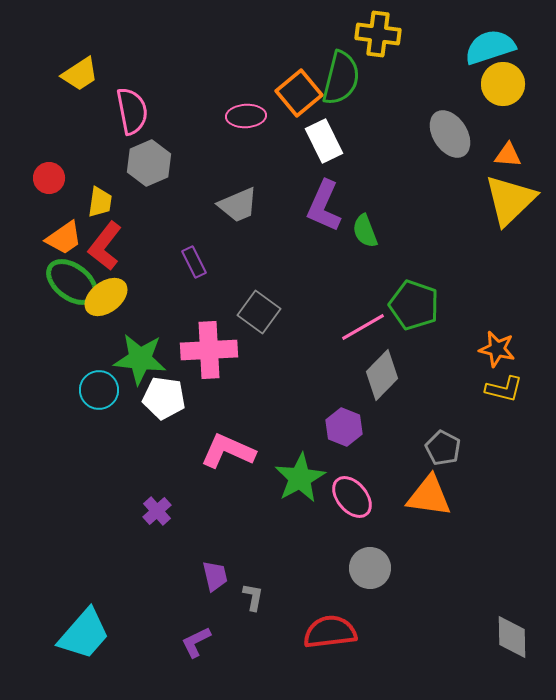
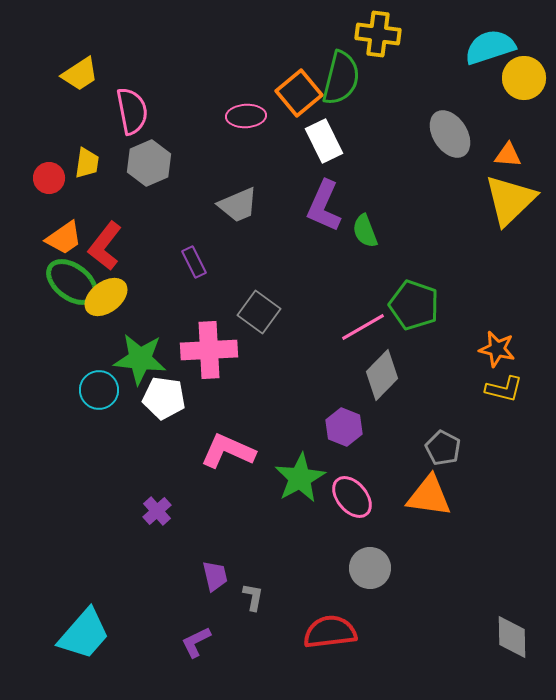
yellow circle at (503, 84): moved 21 px right, 6 px up
yellow trapezoid at (100, 202): moved 13 px left, 39 px up
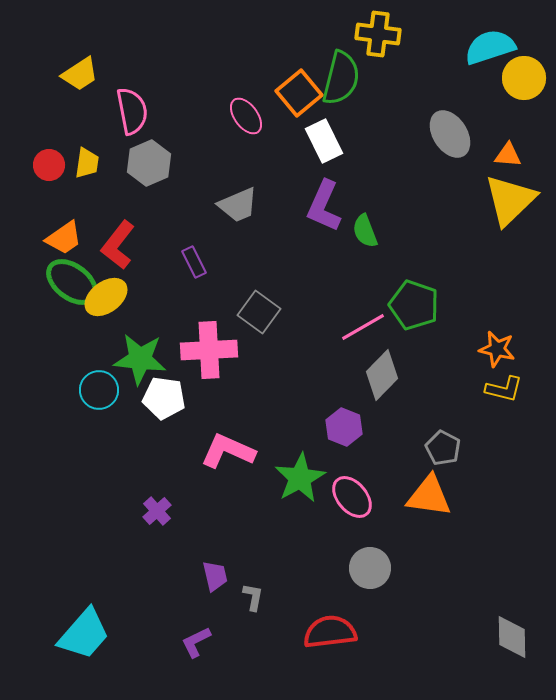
pink ellipse at (246, 116): rotated 57 degrees clockwise
red circle at (49, 178): moved 13 px up
red L-shape at (105, 246): moved 13 px right, 1 px up
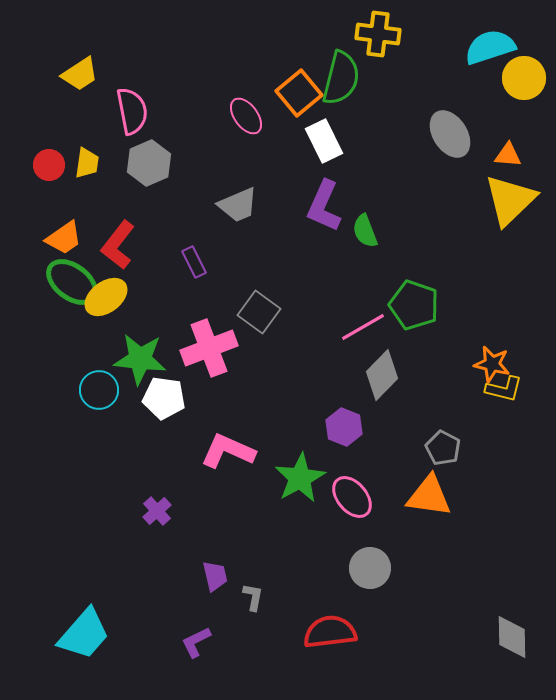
orange star at (497, 349): moved 5 px left, 15 px down
pink cross at (209, 350): moved 2 px up; rotated 18 degrees counterclockwise
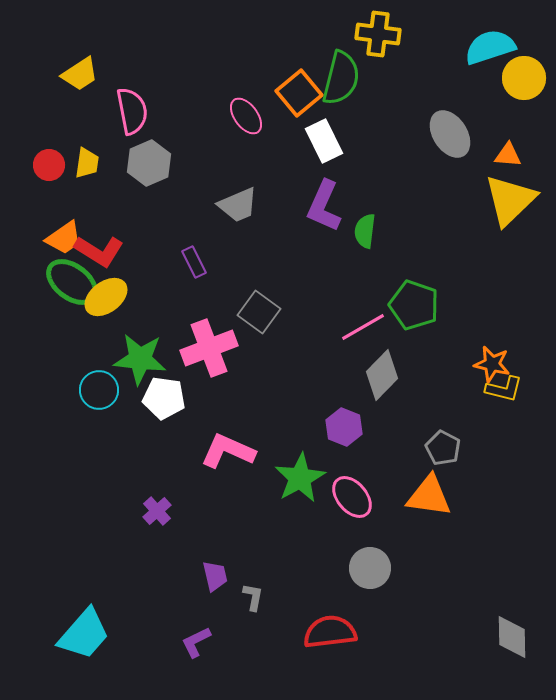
green semicircle at (365, 231): rotated 28 degrees clockwise
red L-shape at (118, 245): moved 19 px left, 6 px down; rotated 96 degrees counterclockwise
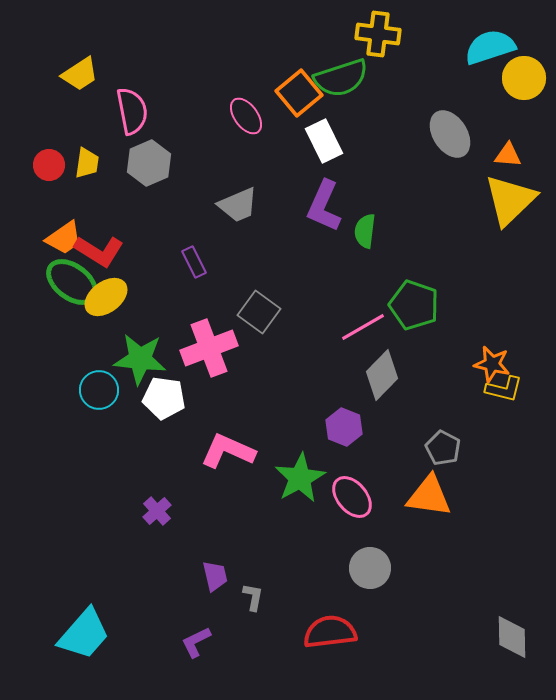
green semicircle at (341, 78): rotated 58 degrees clockwise
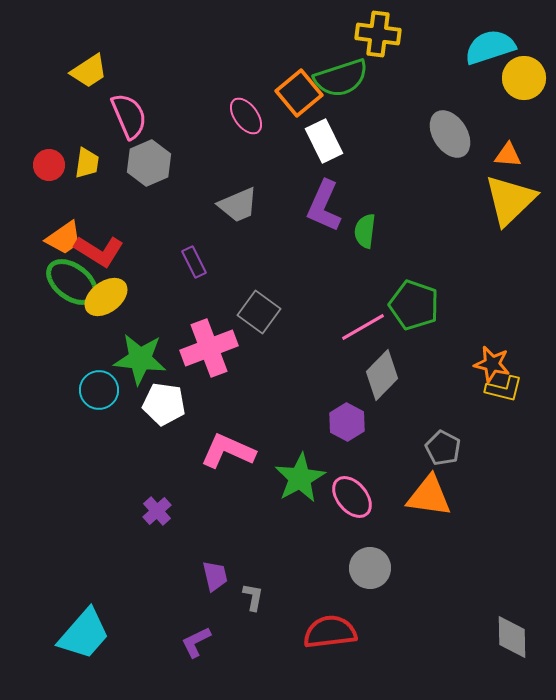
yellow trapezoid at (80, 74): moved 9 px right, 3 px up
pink semicircle at (132, 111): moved 3 px left, 5 px down; rotated 12 degrees counterclockwise
white pentagon at (164, 398): moved 6 px down
purple hexagon at (344, 427): moved 3 px right, 5 px up; rotated 6 degrees clockwise
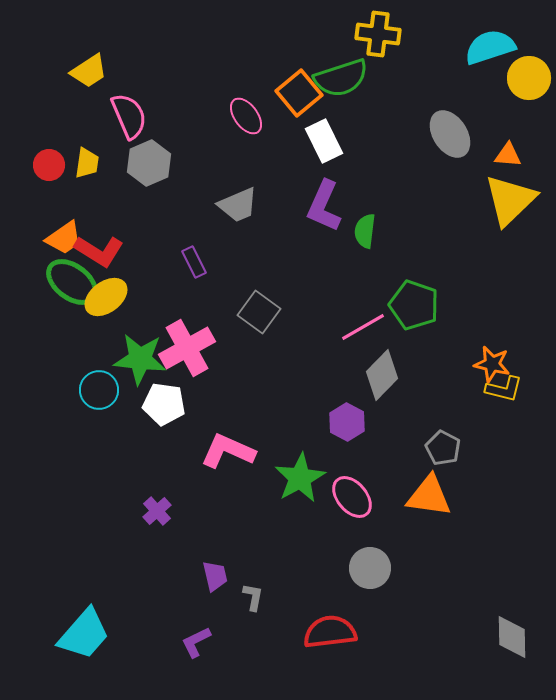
yellow circle at (524, 78): moved 5 px right
pink cross at (209, 348): moved 22 px left; rotated 8 degrees counterclockwise
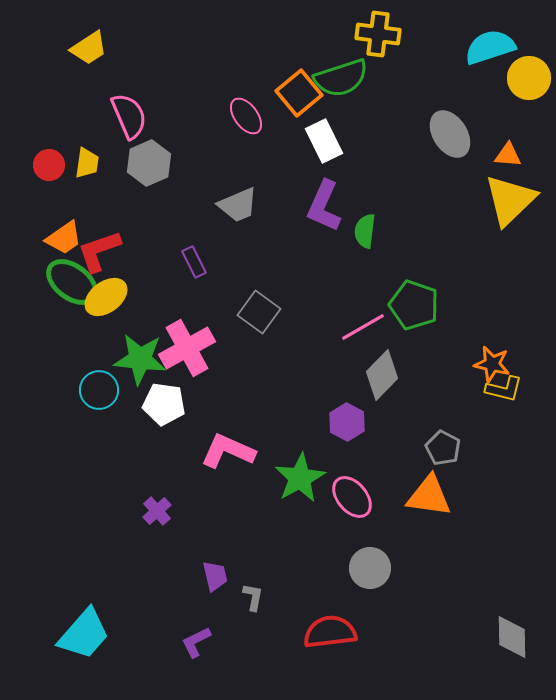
yellow trapezoid at (89, 71): moved 23 px up
red L-shape at (99, 251): rotated 129 degrees clockwise
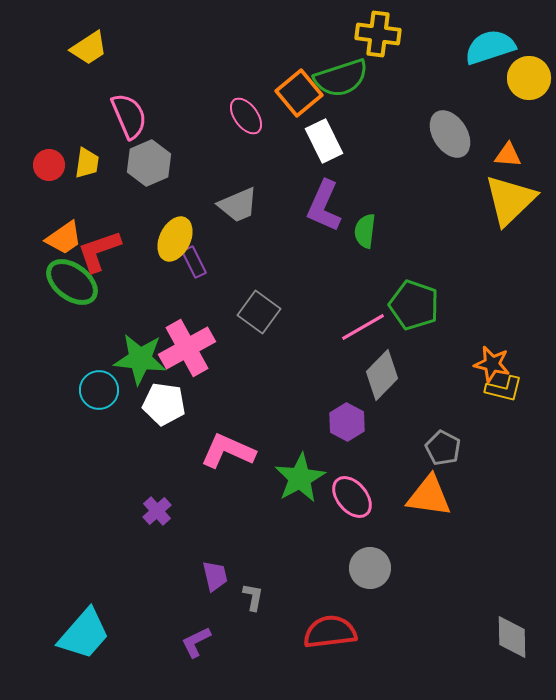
yellow ellipse at (106, 297): moved 69 px right, 58 px up; rotated 27 degrees counterclockwise
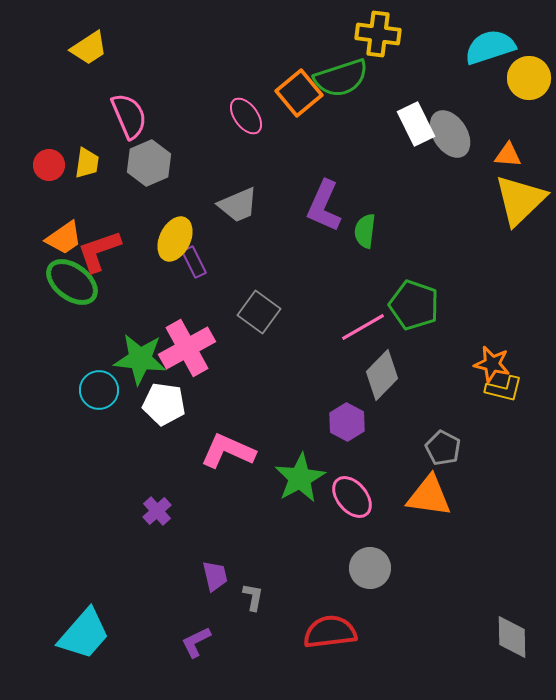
white rectangle at (324, 141): moved 92 px right, 17 px up
yellow triangle at (510, 200): moved 10 px right
